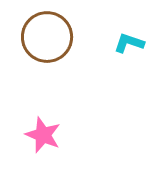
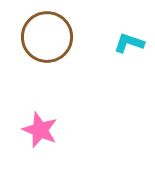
pink star: moved 3 px left, 5 px up
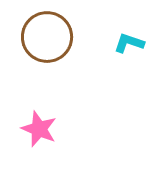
pink star: moved 1 px left, 1 px up
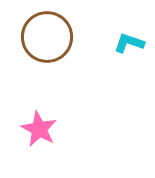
pink star: rotated 6 degrees clockwise
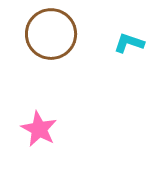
brown circle: moved 4 px right, 3 px up
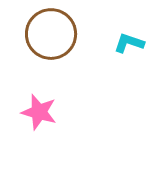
pink star: moved 17 px up; rotated 12 degrees counterclockwise
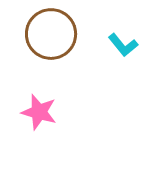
cyan L-shape: moved 6 px left, 2 px down; rotated 148 degrees counterclockwise
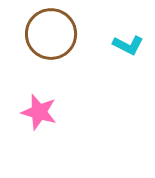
cyan L-shape: moved 5 px right; rotated 24 degrees counterclockwise
